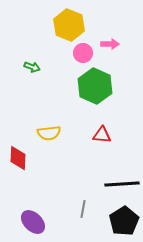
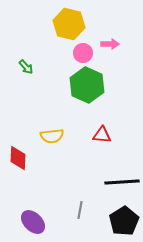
yellow hexagon: moved 1 px up; rotated 8 degrees counterclockwise
green arrow: moved 6 px left; rotated 28 degrees clockwise
green hexagon: moved 8 px left, 1 px up
yellow semicircle: moved 3 px right, 3 px down
black line: moved 2 px up
gray line: moved 3 px left, 1 px down
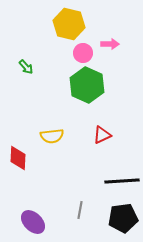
red triangle: rotated 30 degrees counterclockwise
black line: moved 1 px up
black pentagon: moved 1 px left, 3 px up; rotated 24 degrees clockwise
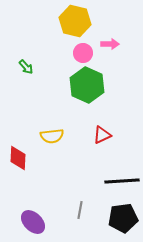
yellow hexagon: moved 6 px right, 3 px up
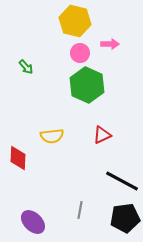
pink circle: moved 3 px left
black line: rotated 32 degrees clockwise
black pentagon: moved 2 px right
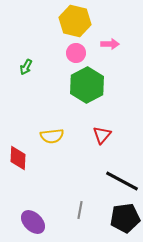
pink circle: moved 4 px left
green arrow: rotated 70 degrees clockwise
green hexagon: rotated 8 degrees clockwise
red triangle: rotated 24 degrees counterclockwise
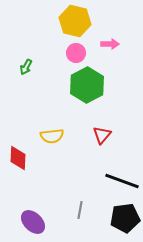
black line: rotated 8 degrees counterclockwise
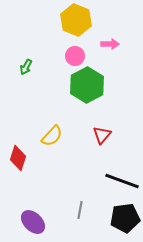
yellow hexagon: moved 1 px right, 1 px up; rotated 8 degrees clockwise
pink circle: moved 1 px left, 3 px down
yellow semicircle: rotated 40 degrees counterclockwise
red diamond: rotated 15 degrees clockwise
